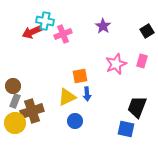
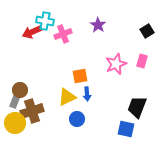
purple star: moved 5 px left, 1 px up
brown circle: moved 7 px right, 4 px down
blue circle: moved 2 px right, 2 px up
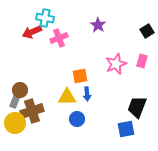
cyan cross: moved 3 px up
pink cross: moved 4 px left, 4 px down
yellow triangle: rotated 24 degrees clockwise
blue square: rotated 24 degrees counterclockwise
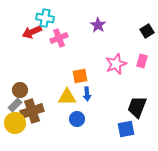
gray rectangle: moved 4 px down; rotated 24 degrees clockwise
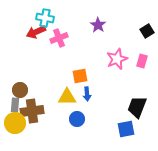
red arrow: moved 4 px right
pink star: moved 1 px right, 5 px up
gray rectangle: rotated 40 degrees counterclockwise
brown cross: rotated 10 degrees clockwise
